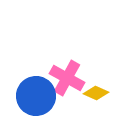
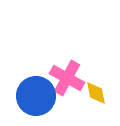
yellow diamond: rotated 55 degrees clockwise
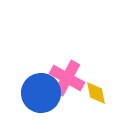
blue circle: moved 5 px right, 3 px up
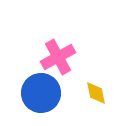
pink cross: moved 9 px left, 21 px up; rotated 32 degrees clockwise
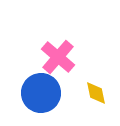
pink cross: rotated 20 degrees counterclockwise
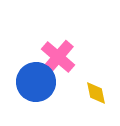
blue circle: moved 5 px left, 11 px up
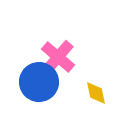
blue circle: moved 3 px right
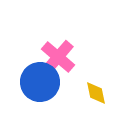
blue circle: moved 1 px right
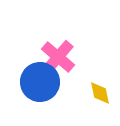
yellow diamond: moved 4 px right
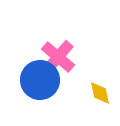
blue circle: moved 2 px up
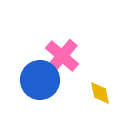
pink cross: moved 4 px right, 1 px up
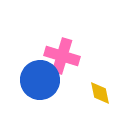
pink cross: rotated 24 degrees counterclockwise
